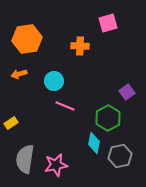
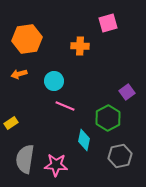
cyan diamond: moved 10 px left, 3 px up
pink star: rotated 15 degrees clockwise
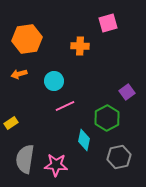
pink line: rotated 48 degrees counterclockwise
green hexagon: moved 1 px left
gray hexagon: moved 1 px left, 1 px down
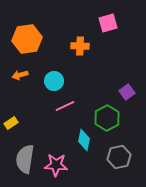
orange arrow: moved 1 px right, 1 px down
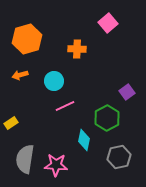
pink square: rotated 24 degrees counterclockwise
orange hexagon: rotated 8 degrees counterclockwise
orange cross: moved 3 px left, 3 px down
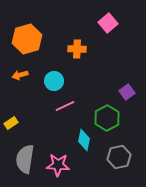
pink star: moved 2 px right
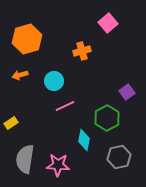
orange cross: moved 5 px right, 2 px down; rotated 18 degrees counterclockwise
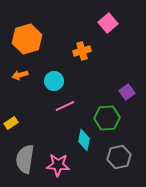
green hexagon: rotated 25 degrees clockwise
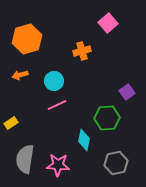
pink line: moved 8 px left, 1 px up
gray hexagon: moved 3 px left, 6 px down
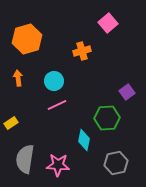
orange arrow: moved 2 px left, 3 px down; rotated 98 degrees clockwise
